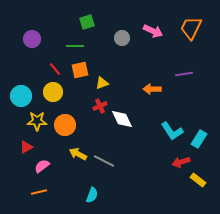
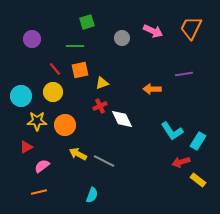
cyan rectangle: moved 1 px left, 2 px down
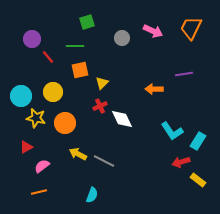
red line: moved 7 px left, 12 px up
yellow triangle: rotated 24 degrees counterclockwise
orange arrow: moved 2 px right
yellow star: moved 1 px left, 3 px up; rotated 12 degrees clockwise
orange circle: moved 2 px up
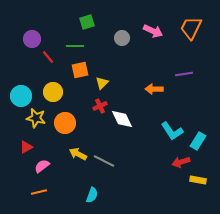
yellow rectangle: rotated 28 degrees counterclockwise
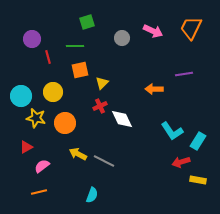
red line: rotated 24 degrees clockwise
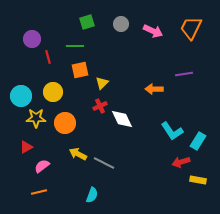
gray circle: moved 1 px left, 14 px up
yellow star: rotated 12 degrees counterclockwise
gray line: moved 2 px down
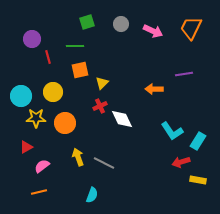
yellow arrow: moved 3 px down; rotated 42 degrees clockwise
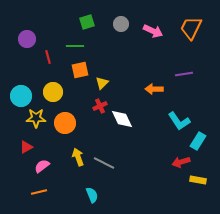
purple circle: moved 5 px left
cyan L-shape: moved 7 px right, 10 px up
cyan semicircle: rotated 42 degrees counterclockwise
